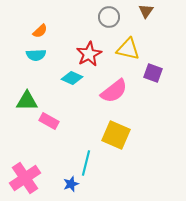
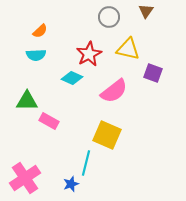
yellow square: moved 9 px left
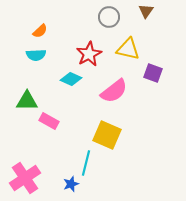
cyan diamond: moved 1 px left, 1 px down
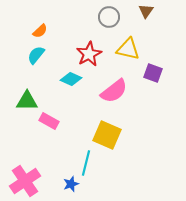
cyan semicircle: rotated 132 degrees clockwise
pink cross: moved 3 px down
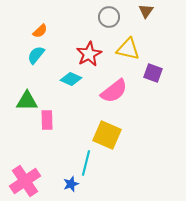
pink rectangle: moved 2 px left, 1 px up; rotated 60 degrees clockwise
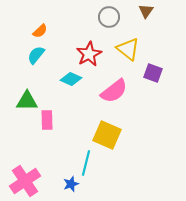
yellow triangle: rotated 25 degrees clockwise
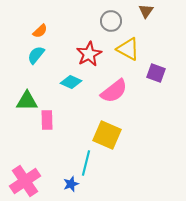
gray circle: moved 2 px right, 4 px down
yellow triangle: rotated 10 degrees counterclockwise
purple square: moved 3 px right
cyan diamond: moved 3 px down
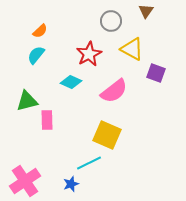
yellow triangle: moved 4 px right
green triangle: rotated 15 degrees counterclockwise
cyan line: moved 3 px right; rotated 50 degrees clockwise
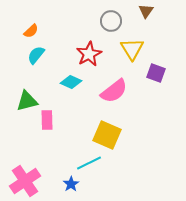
orange semicircle: moved 9 px left
yellow triangle: rotated 30 degrees clockwise
blue star: rotated 14 degrees counterclockwise
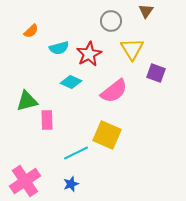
cyan semicircle: moved 23 px right, 7 px up; rotated 144 degrees counterclockwise
cyan line: moved 13 px left, 10 px up
blue star: rotated 14 degrees clockwise
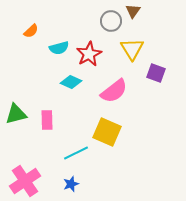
brown triangle: moved 13 px left
green triangle: moved 11 px left, 13 px down
yellow square: moved 3 px up
